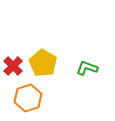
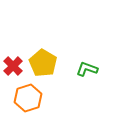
green L-shape: moved 1 px down
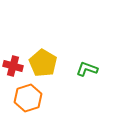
red cross: rotated 30 degrees counterclockwise
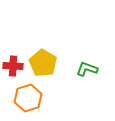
red cross: rotated 12 degrees counterclockwise
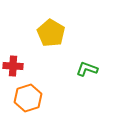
yellow pentagon: moved 8 px right, 30 px up
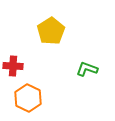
yellow pentagon: moved 2 px up; rotated 8 degrees clockwise
orange hexagon: rotated 16 degrees counterclockwise
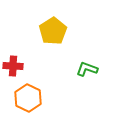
yellow pentagon: moved 2 px right
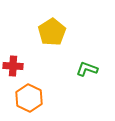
yellow pentagon: moved 1 px left, 1 px down
orange hexagon: moved 1 px right
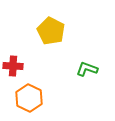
yellow pentagon: moved 1 px left, 1 px up; rotated 12 degrees counterclockwise
